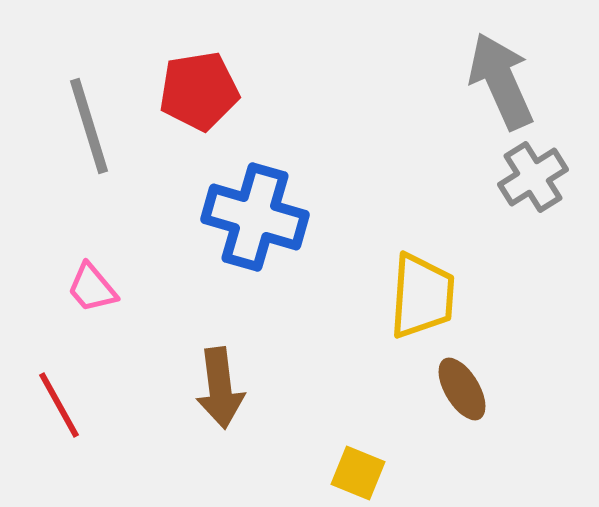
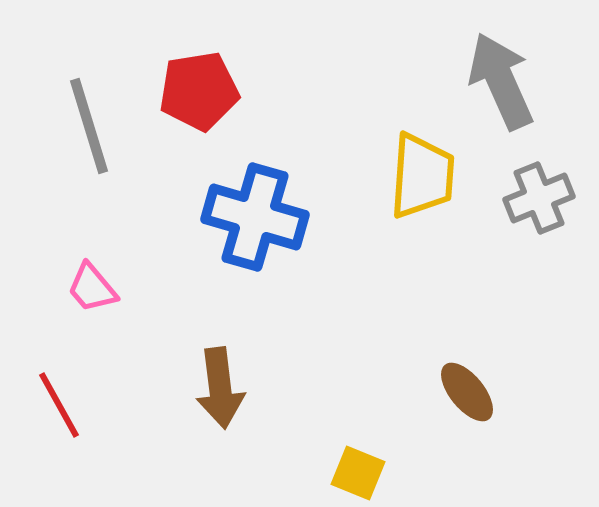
gray cross: moved 6 px right, 21 px down; rotated 10 degrees clockwise
yellow trapezoid: moved 120 px up
brown ellipse: moved 5 px right, 3 px down; rotated 8 degrees counterclockwise
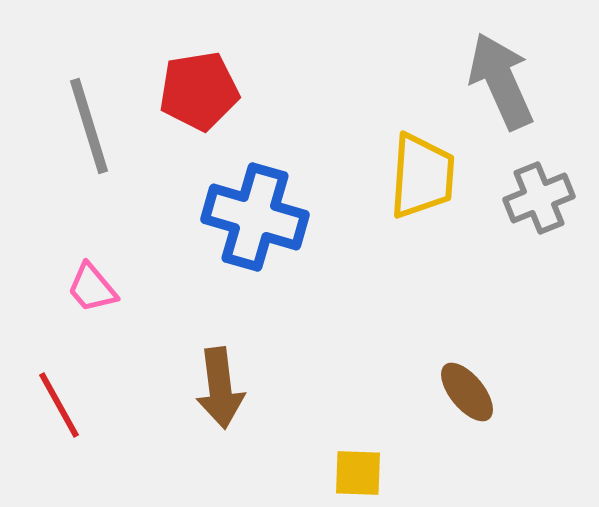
yellow square: rotated 20 degrees counterclockwise
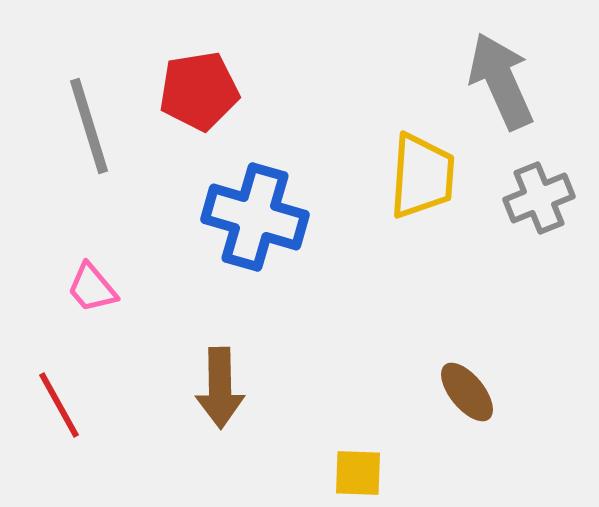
brown arrow: rotated 6 degrees clockwise
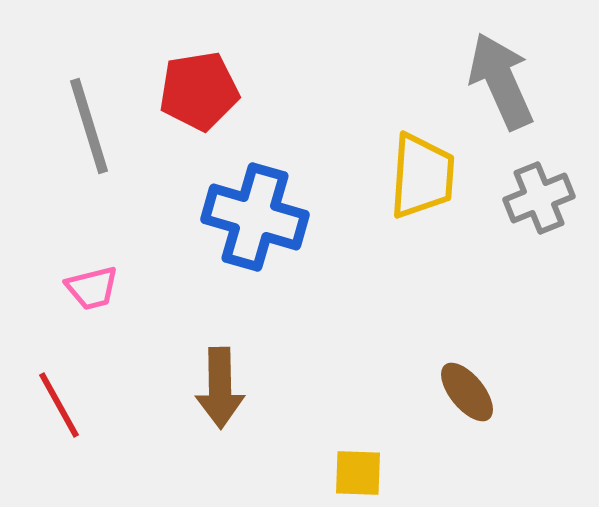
pink trapezoid: rotated 64 degrees counterclockwise
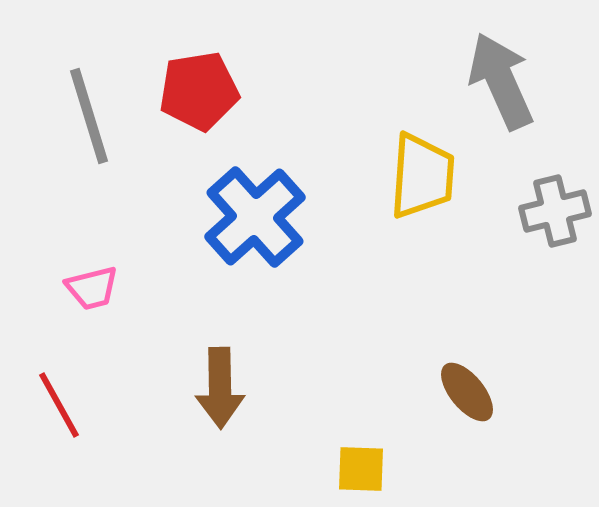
gray line: moved 10 px up
gray cross: moved 16 px right, 13 px down; rotated 8 degrees clockwise
blue cross: rotated 32 degrees clockwise
yellow square: moved 3 px right, 4 px up
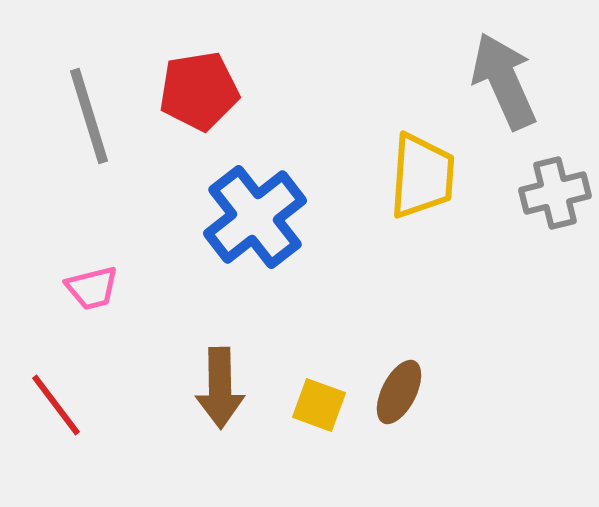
gray arrow: moved 3 px right
gray cross: moved 18 px up
blue cross: rotated 4 degrees clockwise
brown ellipse: moved 68 px left; rotated 66 degrees clockwise
red line: moved 3 px left; rotated 8 degrees counterclockwise
yellow square: moved 42 px left, 64 px up; rotated 18 degrees clockwise
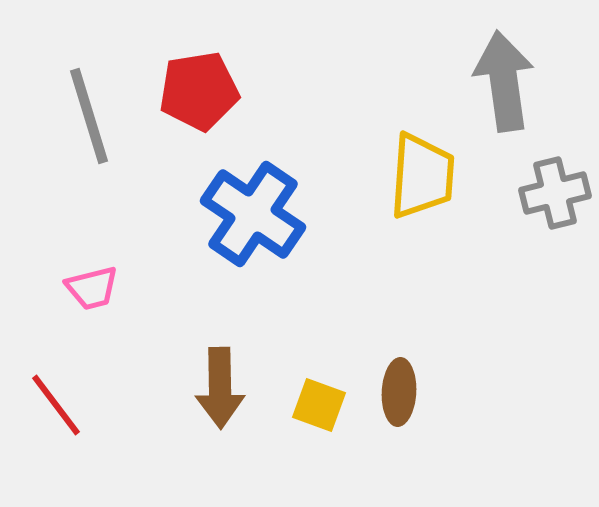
gray arrow: rotated 16 degrees clockwise
blue cross: moved 2 px left, 3 px up; rotated 18 degrees counterclockwise
brown ellipse: rotated 24 degrees counterclockwise
